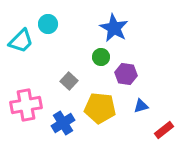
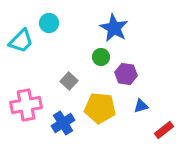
cyan circle: moved 1 px right, 1 px up
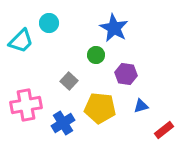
green circle: moved 5 px left, 2 px up
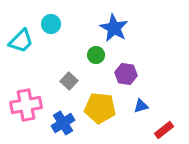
cyan circle: moved 2 px right, 1 px down
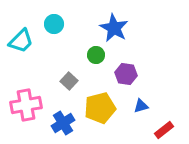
cyan circle: moved 3 px right
yellow pentagon: rotated 20 degrees counterclockwise
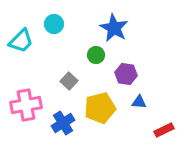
blue triangle: moved 2 px left, 4 px up; rotated 21 degrees clockwise
red rectangle: rotated 12 degrees clockwise
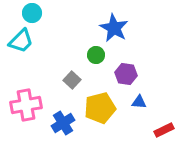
cyan circle: moved 22 px left, 11 px up
gray square: moved 3 px right, 1 px up
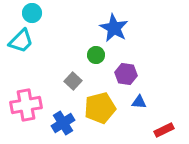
gray square: moved 1 px right, 1 px down
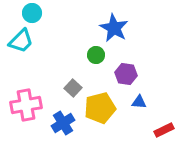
gray square: moved 7 px down
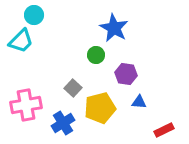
cyan circle: moved 2 px right, 2 px down
